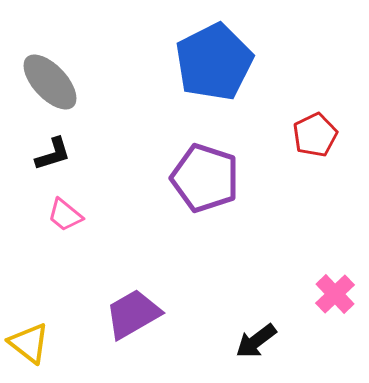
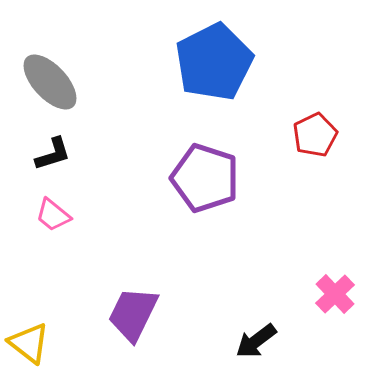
pink trapezoid: moved 12 px left
purple trapezoid: rotated 34 degrees counterclockwise
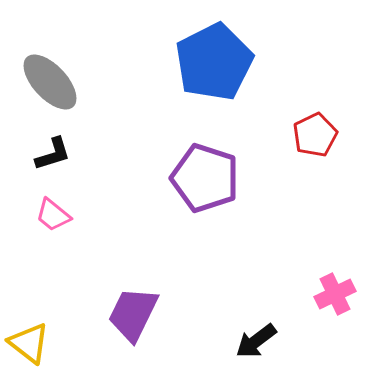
pink cross: rotated 18 degrees clockwise
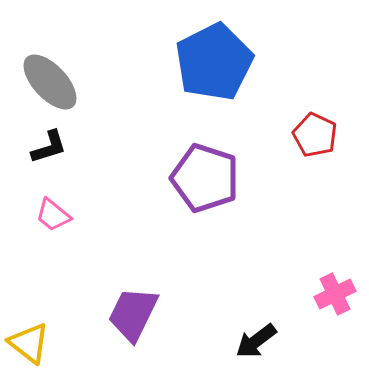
red pentagon: rotated 21 degrees counterclockwise
black L-shape: moved 4 px left, 7 px up
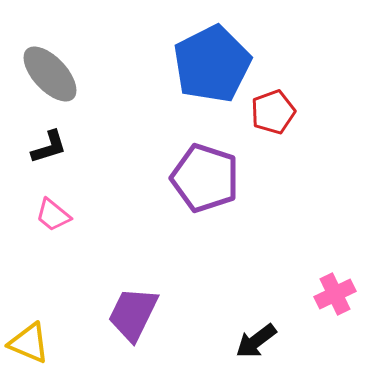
blue pentagon: moved 2 px left, 2 px down
gray ellipse: moved 8 px up
red pentagon: moved 42 px left, 23 px up; rotated 27 degrees clockwise
yellow triangle: rotated 15 degrees counterclockwise
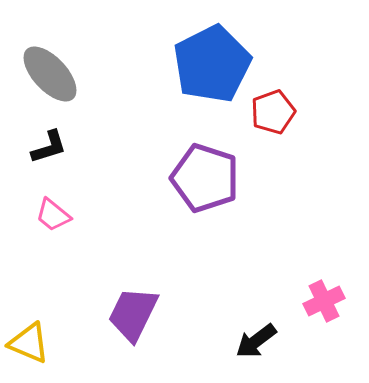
pink cross: moved 11 px left, 7 px down
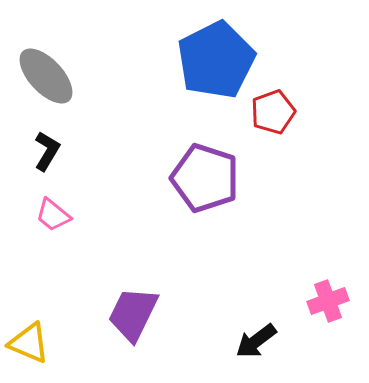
blue pentagon: moved 4 px right, 4 px up
gray ellipse: moved 4 px left, 2 px down
black L-shape: moved 2 px left, 4 px down; rotated 42 degrees counterclockwise
pink cross: moved 4 px right; rotated 6 degrees clockwise
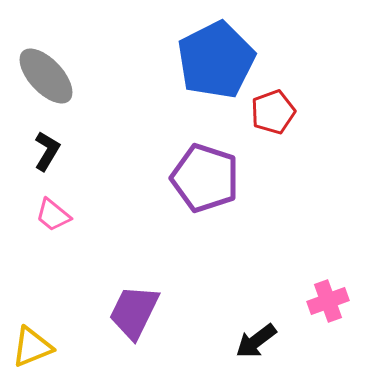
purple trapezoid: moved 1 px right, 2 px up
yellow triangle: moved 3 px right, 4 px down; rotated 45 degrees counterclockwise
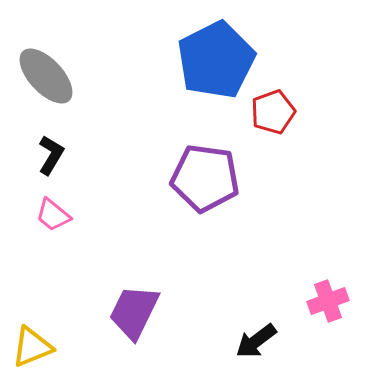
black L-shape: moved 4 px right, 4 px down
purple pentagon: rotated 10 degrees counterclockwise
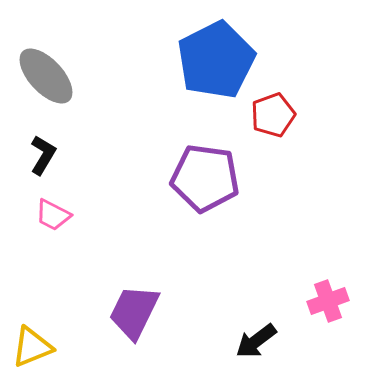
red pentagon: moved 3 px down
black L-shape: moved 8 px left
pink trapezoid: rotated 12 degrees counterclockwise
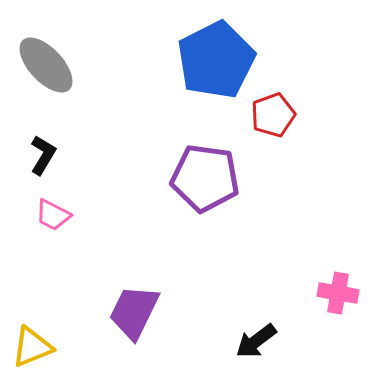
gray ellipse: moved 11 px up
pink cross: moved 10 px right, 8 px up; rotated 30 degrees clockwise
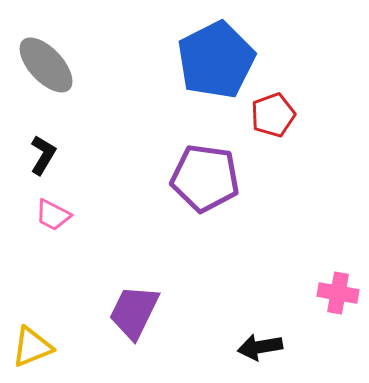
black arrow: moved 4 px right, 6 px down; rotated 27 degrees clockwise
